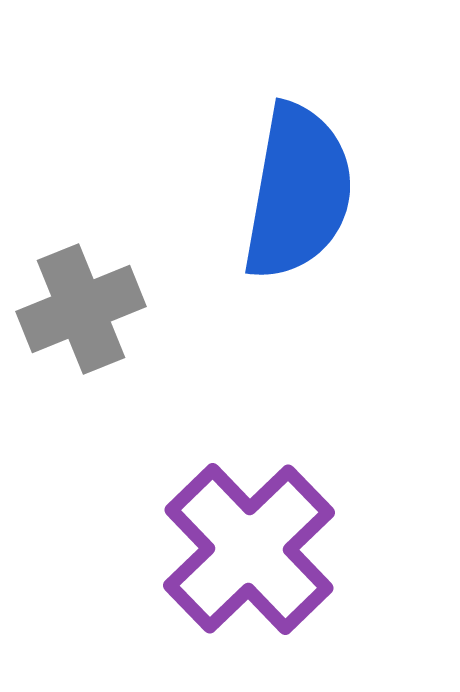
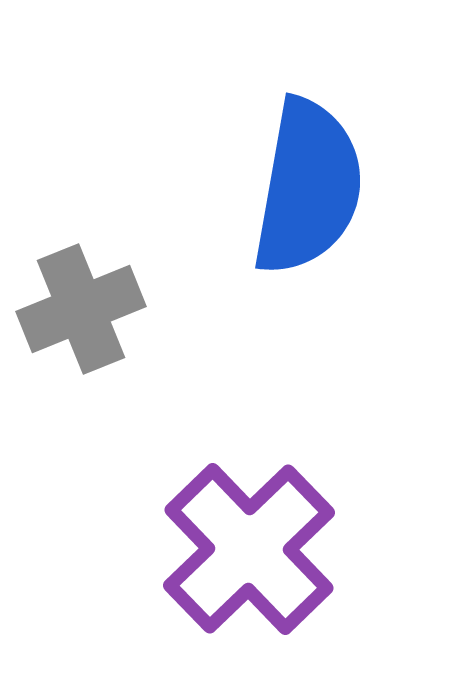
blue semicircle: moved 10 px right, 5 px up
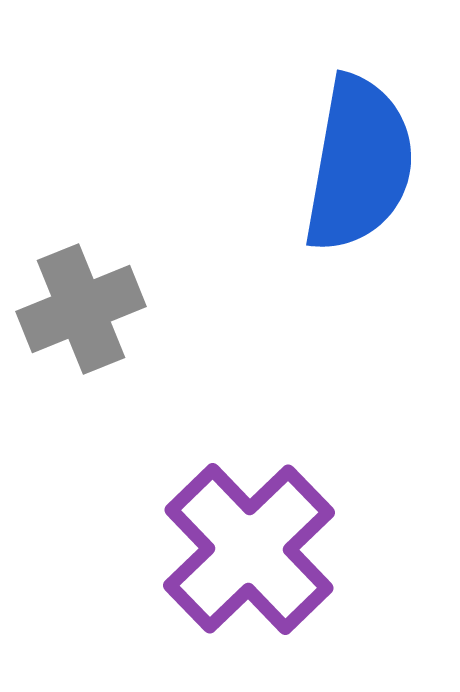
blue semicircle: moved 51 px right, 23 px up
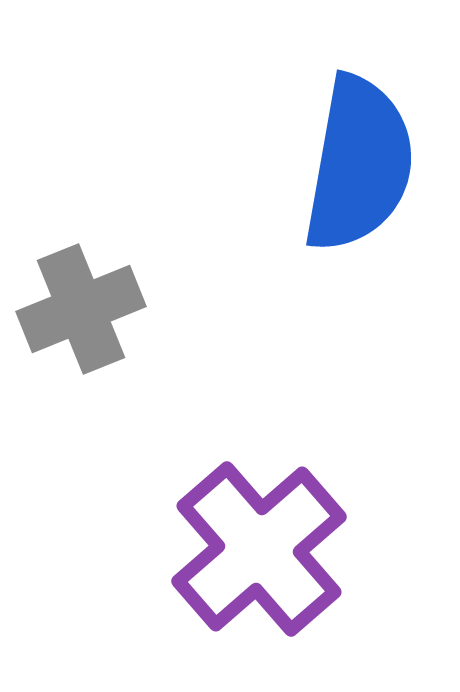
purple cross: moved 10 px right; rotated 3 degrees clockwise
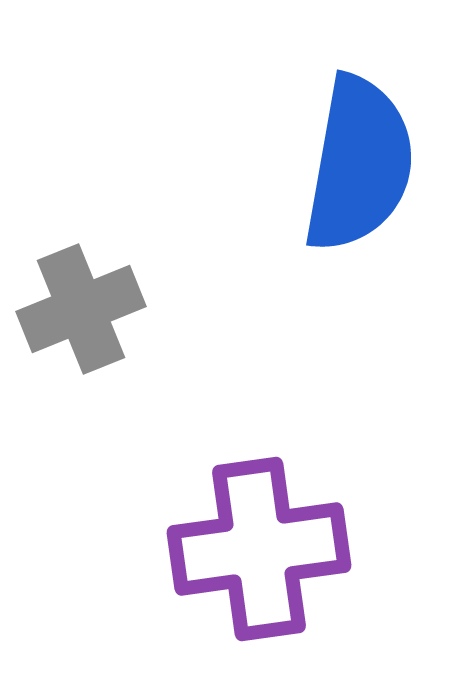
purple cross: rotated 33 degrees clockwise
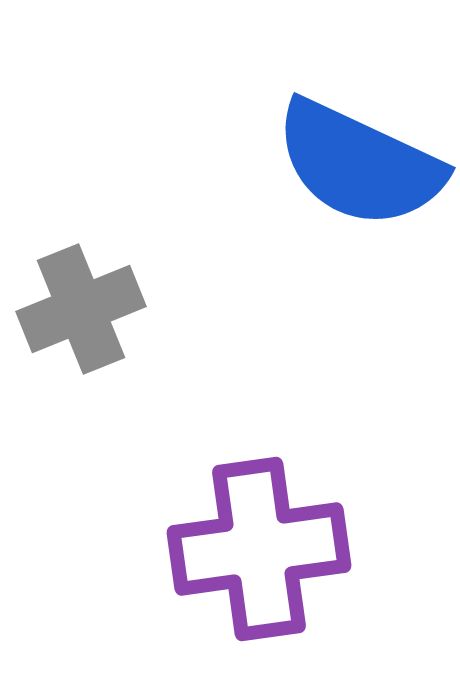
blue semicircle: rotated 105 degrees clockwise
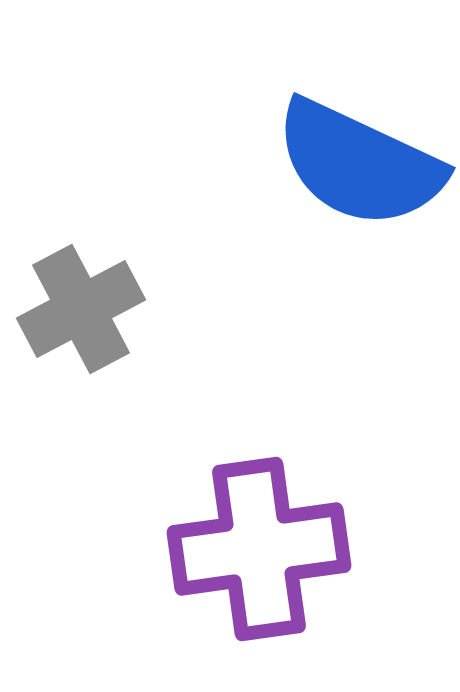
gray cross: rotated 6 degrees counterclockwise
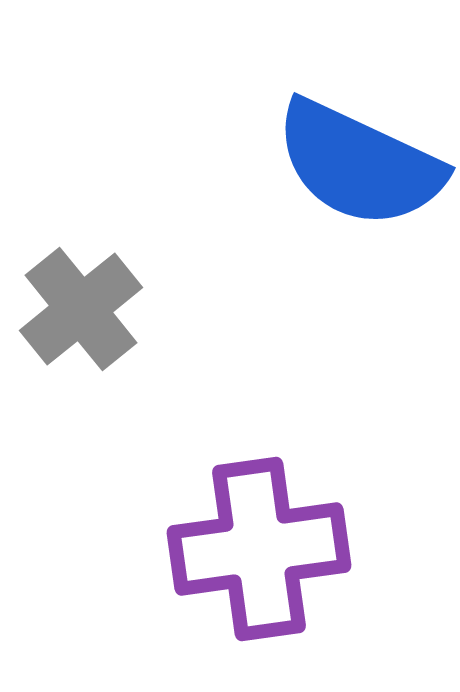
gray cross: rotated 11 degrees counterclockwise
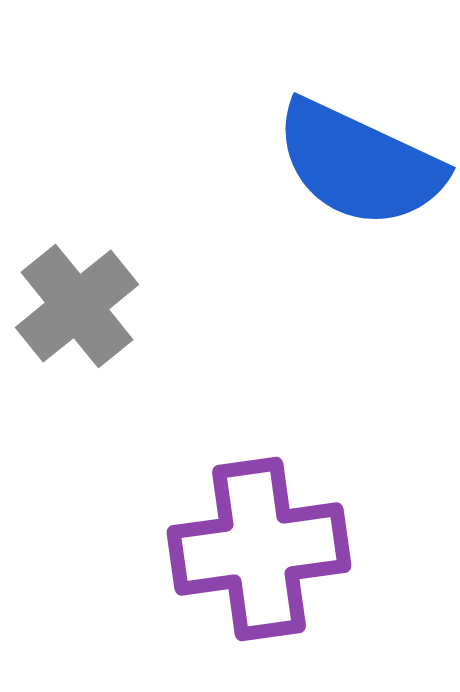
gray cross: moved 4 px left, 3 px up
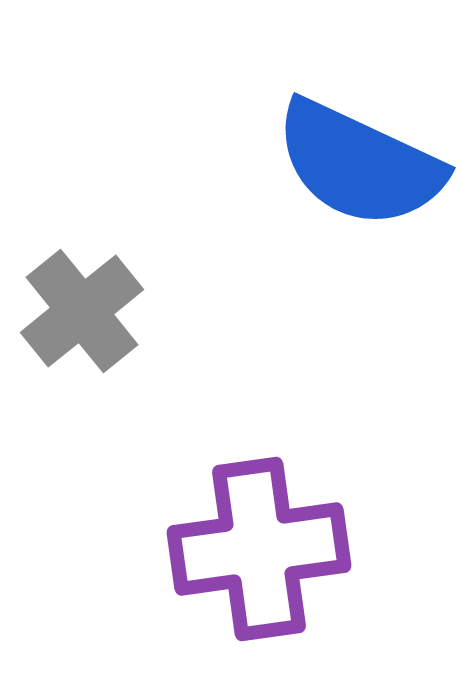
gray cross: moved 5 px right, 5 px down
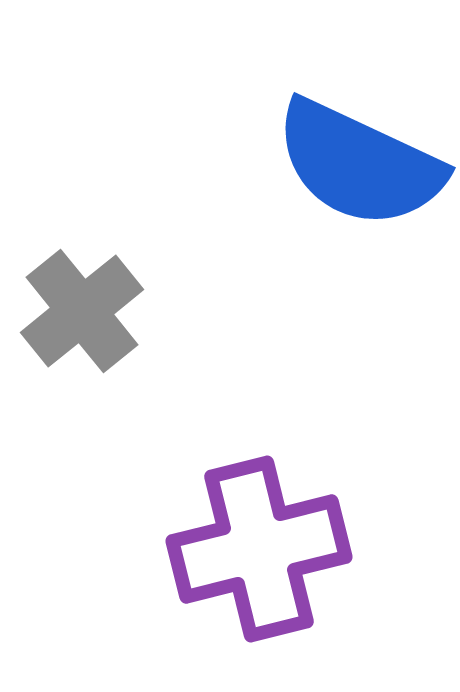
purple cross: rotated 6 degrees counterclockwise
